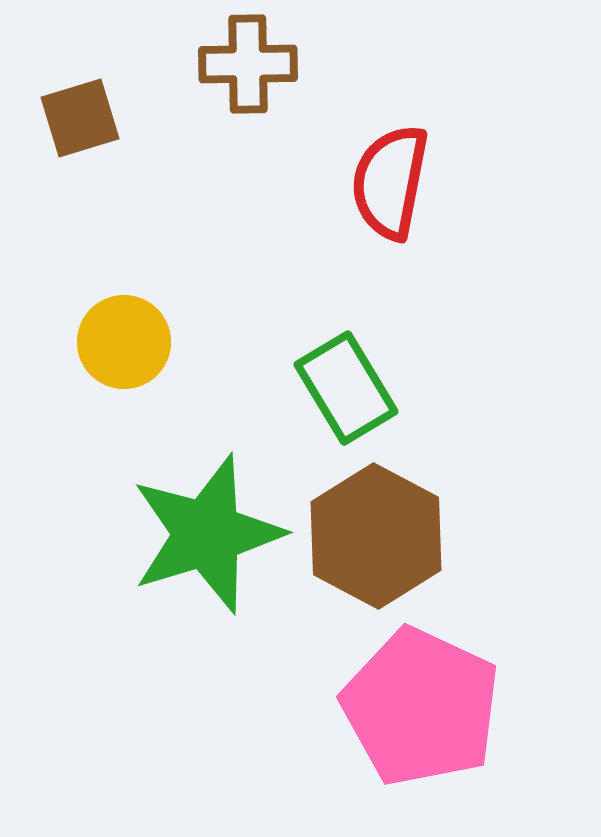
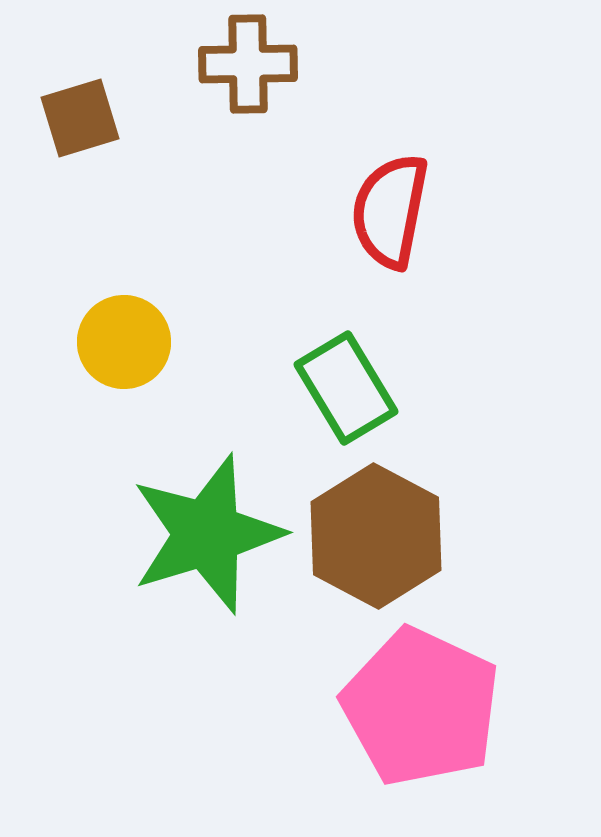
red semicircle: moved 29 px down
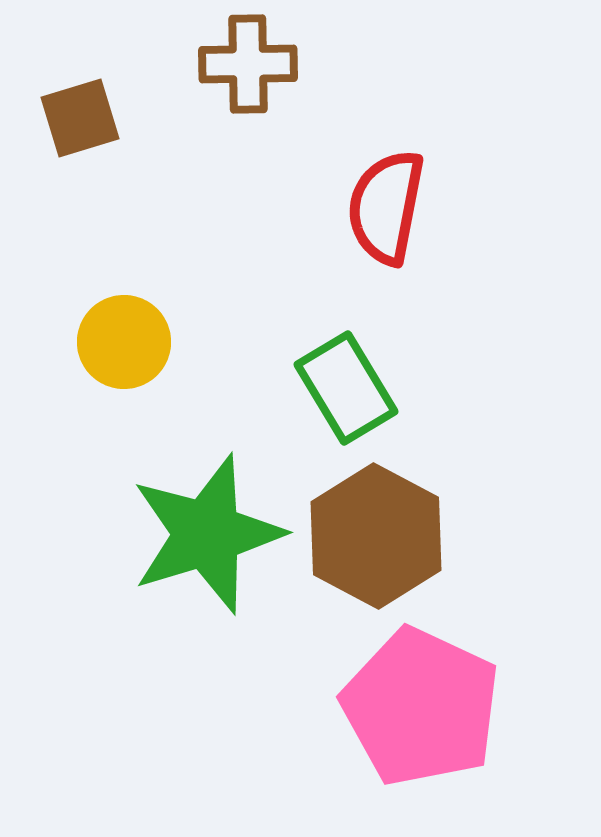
red semicircle: moved 4 px left, 4 px up
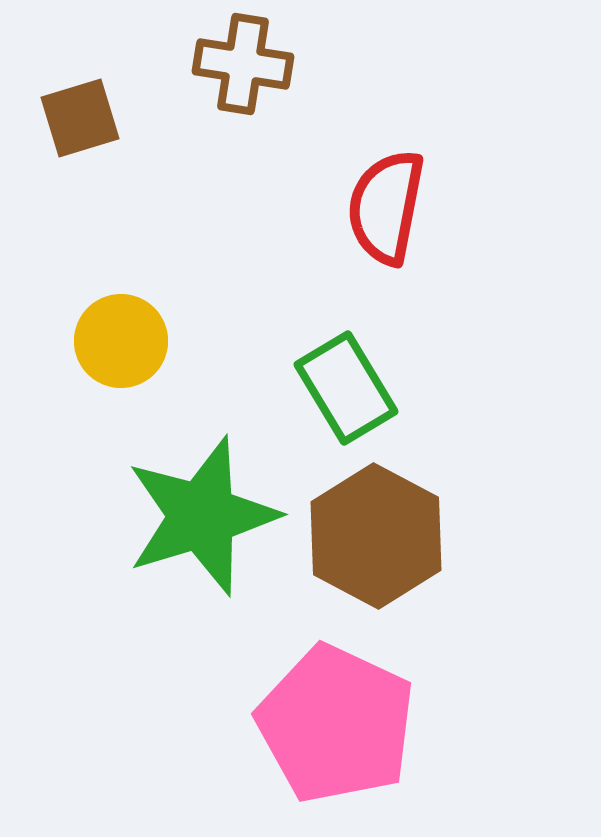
brown cross: moved 5 px left; rotated 10 degrees clockwise
yellow circle: moved 3 px left, 1 px up
green star: moved 5 px left, 18 px up
pink pentagon: moved 85 px left, 17 px down
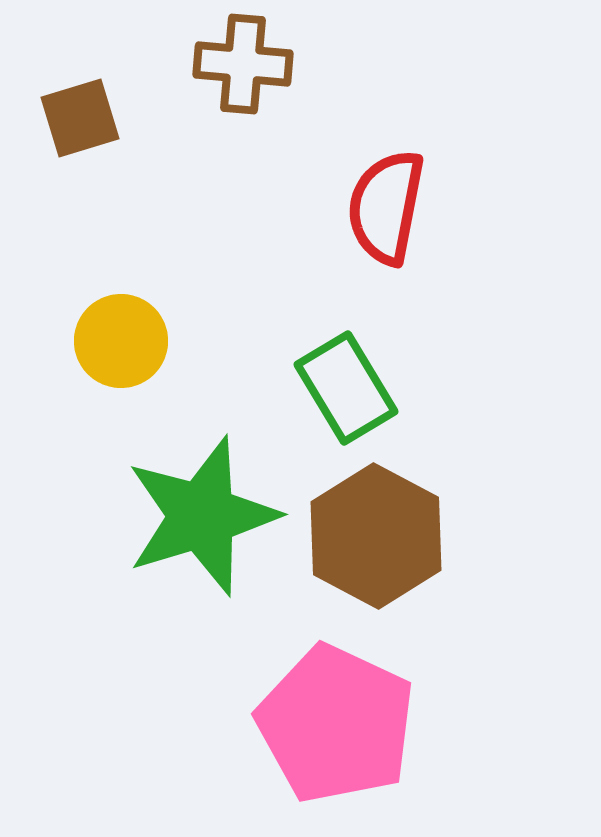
brown cross: rotated 4 degrees counterclockwise
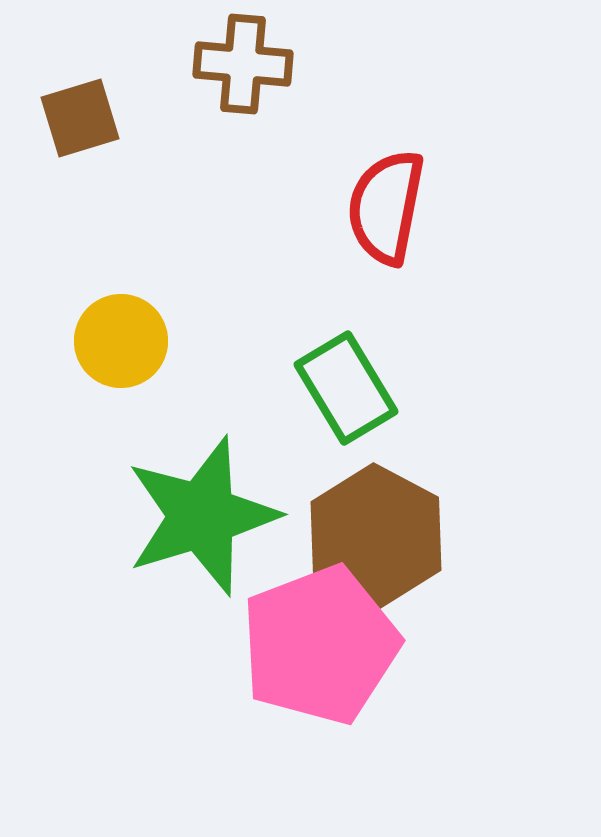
pink pentagon: moved 16 px left, 79 px up; rotated 26 degrees clockwise
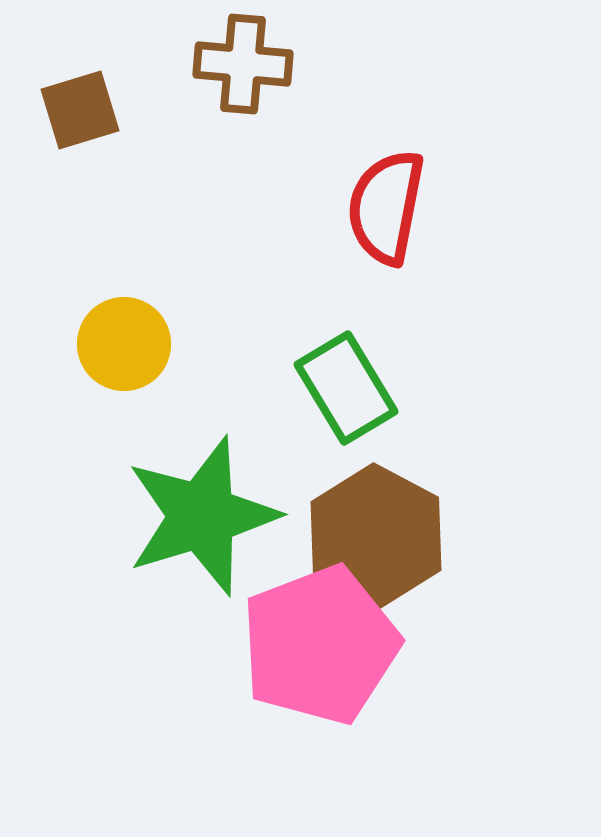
brown square: moved 8 px up
yellow circle: moved 3 px right, 3 px down
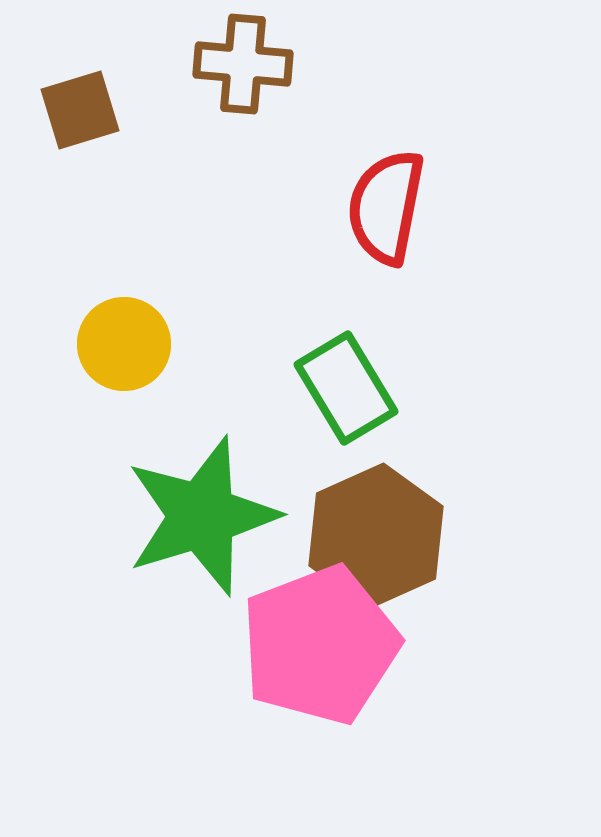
brown hexagon: rotated 8 degrees clockwise
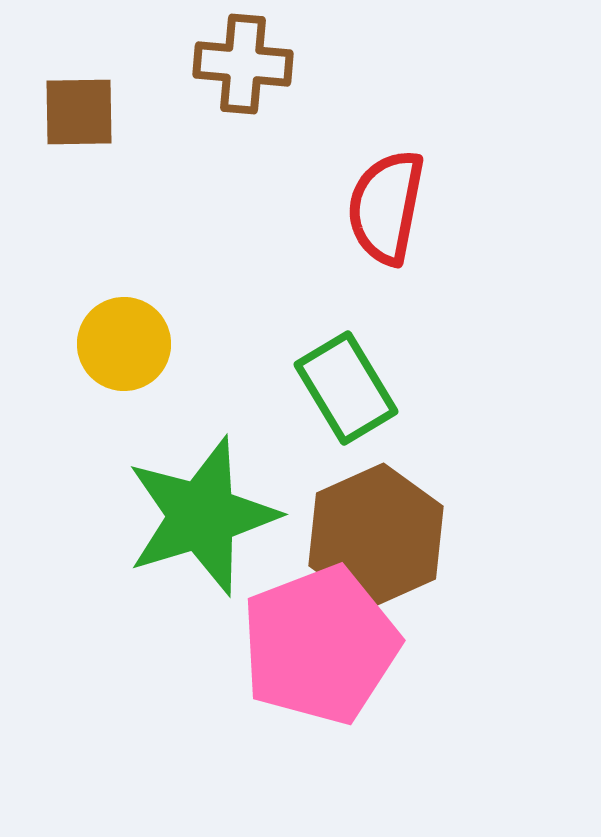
brown square: moved 1 px left, 2 px down; rotated 16 degrees clockwise
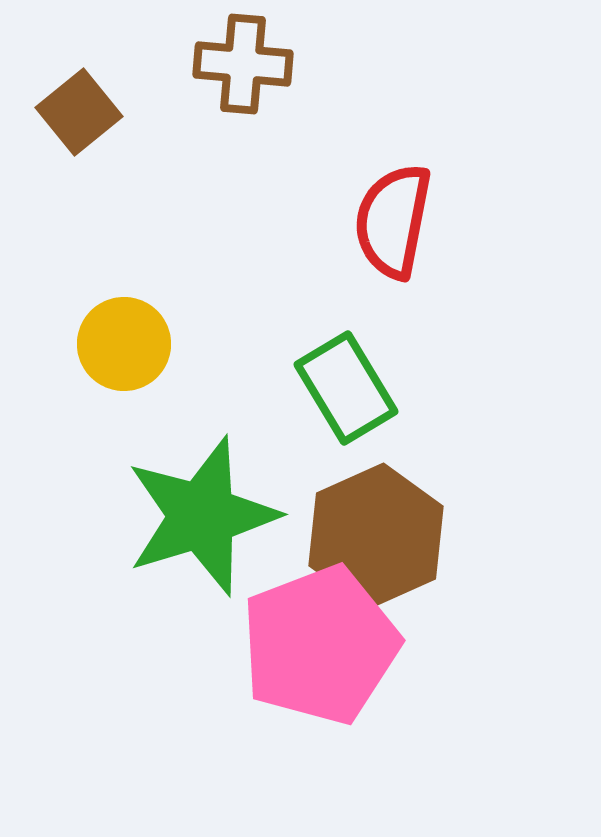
brown square: rotated 38 degrees counterclockwise
red semicircle: moved 7 px right, 14 px down
